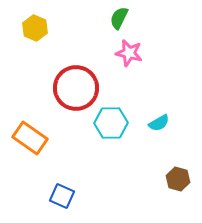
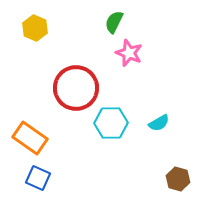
green semicircle: moved 5 px left, 4 px down
pink star: rotated 8 degrees clockwise
blue square: moved 24 px left, 18 px up
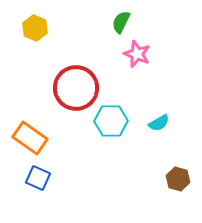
green semicircle: moved 7 px right
pink star: moved 8 px right, 1 px down
cyan hexagon: moved 2 px up
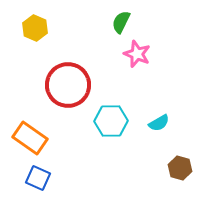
red circle: moved 8 px left, 3 px up
brown hexagon: moved 2 px right, 11 px up
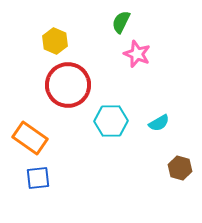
yellow hexagon: moved 20 px right, 13 px down
blue square: rotated 30 degrees counterclockwise
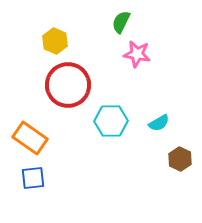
pink star: rotated 12 degrees counterclockwise
brown hexagon: moved 9 px up; rotated 10 degrees clockwise
blue square: moved 5 px left
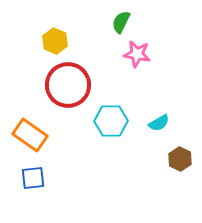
orange rectangle: moved 3 px up
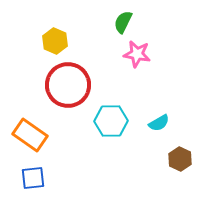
green semicircle: moved 2 px right
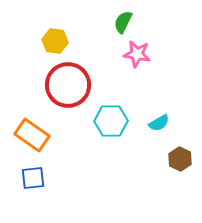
yellow hexagon: rotated 15 degrees counterclockwise
orange rectangle: moved 2 px right
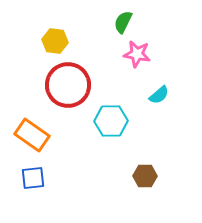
cyan semicircle: moved 28 px up; rotated 10 degrees counterclockwise
brown hexagon: moved 35 px left, 17 px down; rotated 25 degrees counterclockwise
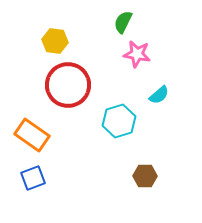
cyan hexagon: moved 8 px right; rotated 16 degrees counterclockwise
blue square: rotated 15 degrees counterclockwise
